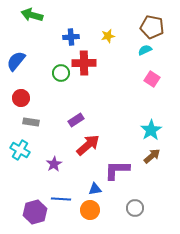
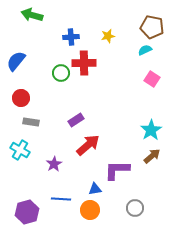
purple hexagon: moved 8 px left
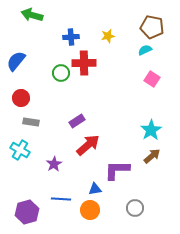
purple rectangle: moved 1 px right, 1 px down
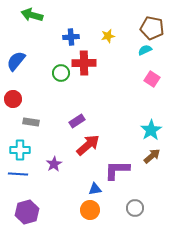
brown pentagon: moved 1 px down
red circle: moved 8 px left, 1 px down
cyan cross: rotated 30 degrees counterclockwise
blue line: moved 43 px left, 25 px up
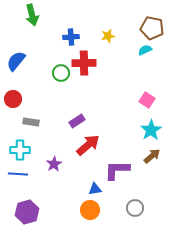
green arrow: rotated 120 degrees counterclockwise
pink square: moved 5 px left, 21 px down
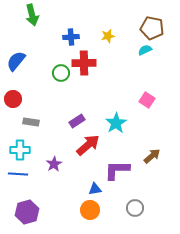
cyan star: moved 35 px left, 7 px up
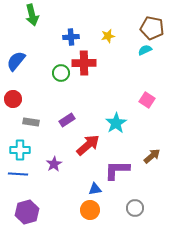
purple rectangle: moved 10 px left, 1 px up
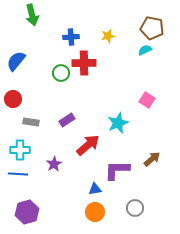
cyan star: moved 2 px right; rotated 10 degrees clockwise
brown arrow: moved 3 px down
orange circle: moved 5 px right, 2 px down
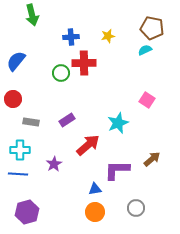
gray circle: moved 1 px right
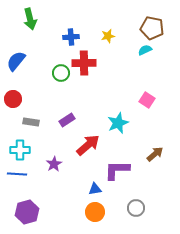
green arrow: moved 2 px left, 4 px down
brown arrow: moved 3 px right, 5 px up
blue line: moved 1 px left
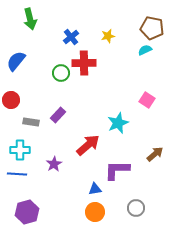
blue cross: rotated 35 degrees counterclockwise
red circle: moved 2 px left, 1 px down
purple rectangle: moved 9 px left, 5 px up; rotated 14 degrees counterclockwise
